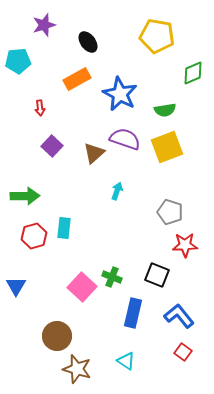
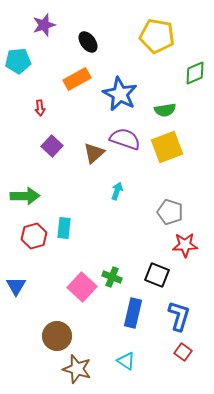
green diamond: moved 2 px right
blue L-shape: rotated 56 degrees clockwise
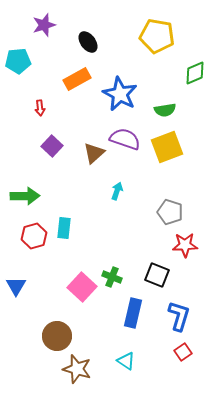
red square: rotated 18 degrees clockwise
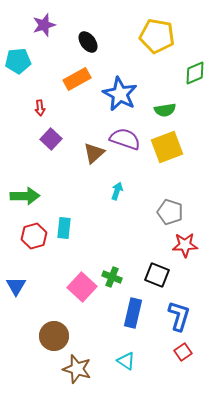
purple square: moved 1 px left, 7 px up
brown circle: moved 3 px left
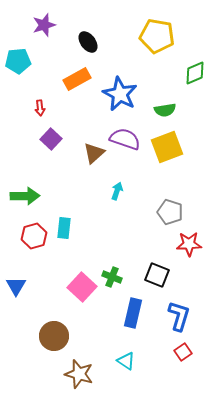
red star: moved 4 px right, 1 px up
brown star: moved 2 px right, 5 px down
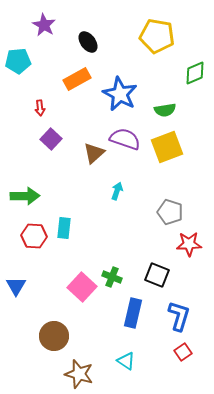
purple star: rotated 25 degrees counterclockwise
red hexagon: rotated 20 degrees clockwise
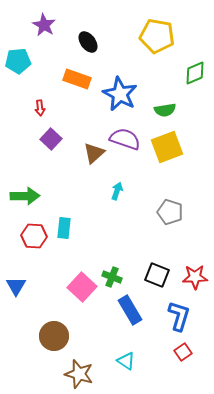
orange rectangle: rotated 48 degrees clockwise
red star: moved 6 px right, 33 px down
blue rectangle: moved 3 px left, 3 px up; rotated 44 degrees counterclockwise
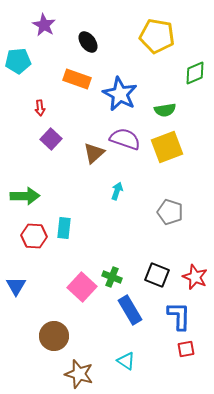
red star: rotated 25 degrees clockwise
blue L-shape: rotated 16 degrees counterclockwise
red square: moved 3 px right, 3 px up; rotated 24 degrees clockwise
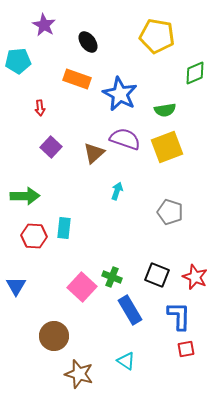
purple square: moved 8 px down
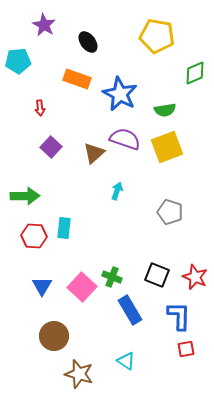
blue triangle: moved 26 px right
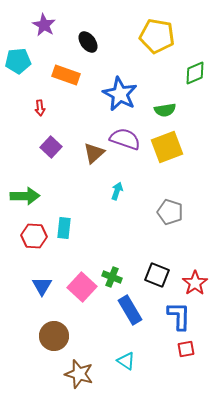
orange rectangle: moved 11 px left, 4 px up
red star: moved 6 px down; rotated 15 degrees clockwise
